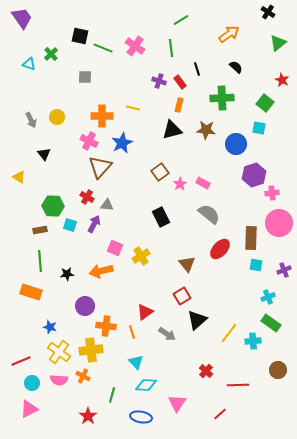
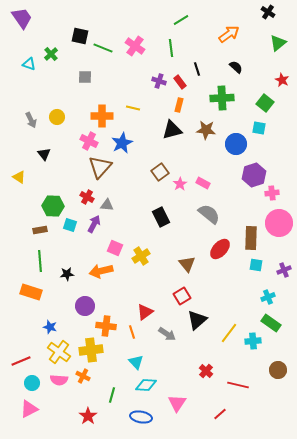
red line at (238, 385): rotated 15 degrees clockwise
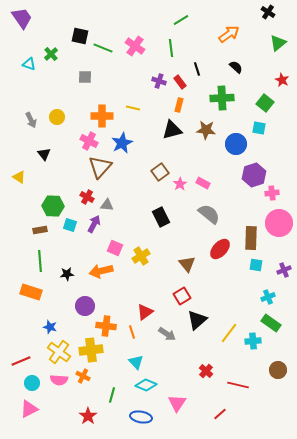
cyan diamond at (146, 385): rotated 20 degrees clockwise
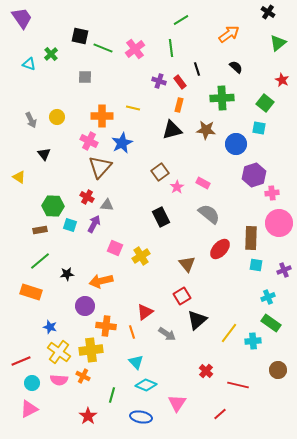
pink cross at (135, 46): moved 3 px down; rotated 18 degrees clockwise
pink star at (180, 184): moved 3 px left, 3 px down
green line at (40, 261): rotated 55 degrees clockwise
orange arrow at (101, 271): moved 10 px down
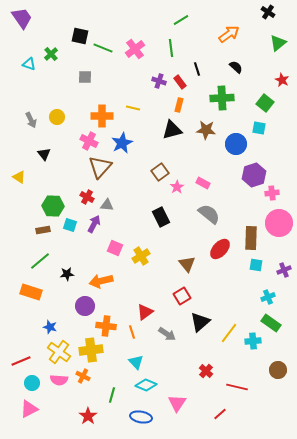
brown rectangle at (40, 230): moved 3 px right
black triangle at (197, 320): moved 3 px right, 2 px down
red line at (238, 385): moved 1 px left, 2 px down
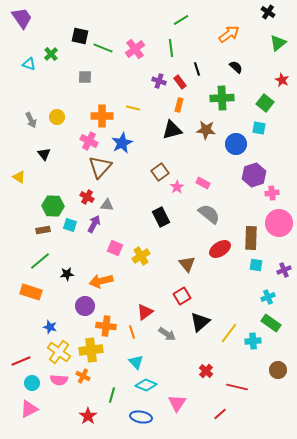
red ellipse at (220, 249): rotated 15 degrees clockwise
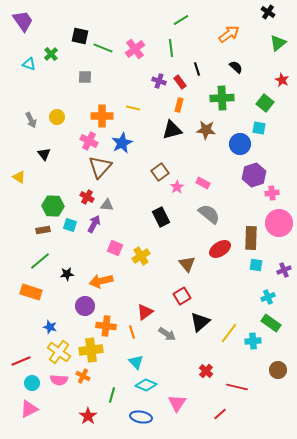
purple trapezoid at (22, 18): moved 1 px right, 3 px down
blue circle at (236, 144): moved 4 px right
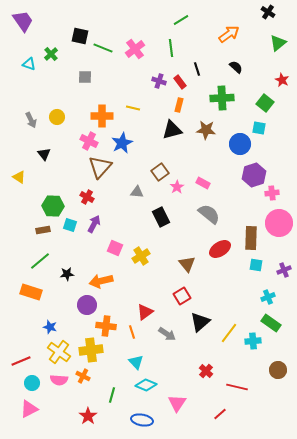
gray triangle at (107, 205): moved 30 px right, 13 px up
purple circle at (85, 306): moved 2 px right, 1 px up
blue ellipse at (141, 417): moved 1 px right, 3 px down
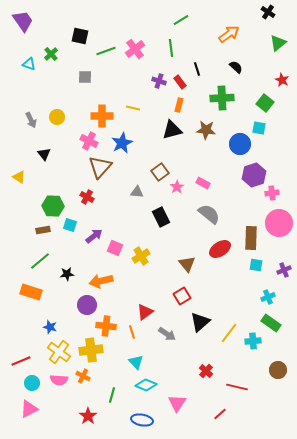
green line at (103, 48): moved 3 px right, 3 px down; rotated 42 degrees counterclockwise
purple arrow at (94, 224): moved 12 px down; rotated 24 degrees clockwise
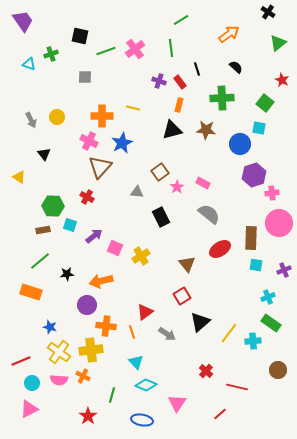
green cross at (51, 54): rotated 24 degrees clockwise
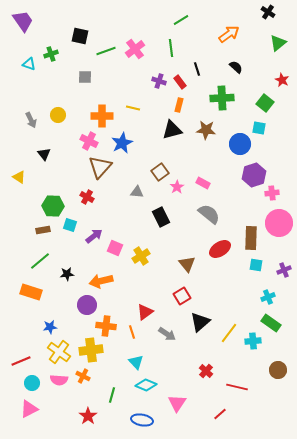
yellow circle at (57, 117): moved 1 px right, 2 px up
blue star at (50, 327): rotated 24 degrees counterclockwise
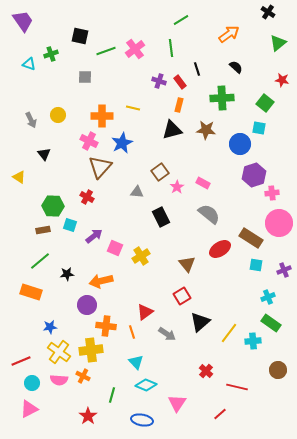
red star at (282, 80): rotated 16 degrees counterclockwise
brown rectangle at (251, 238): rotated 60 degrees counterclockwise
